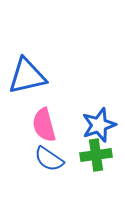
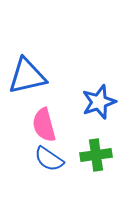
blue star: moved 23 px up
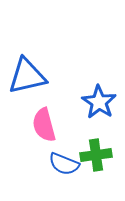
blue star: rotated 20 degrees counterclockwise
blue semicircle: moved 15 px right, 5 px down; rotated 12 degrees counterclockwise
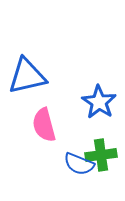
green cross: moved 5 px right
blue semicircle: moved 15 px right
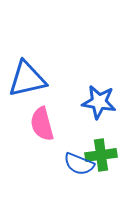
blue triangle: moved 3 px down
blue star: rotated 24 degrees counterclockwise
pink semicircle: moved 2 px left, 1 px up
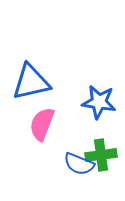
blue triangle: moved 4 px right, 3 px down
pink semicircle: rotated 36 degrees clockwise
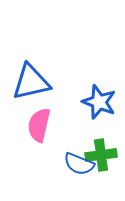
blue star: rotated 12 degrees clockwise
pink semicircle: moved 3 px left, 1 px down; rotated 8 degrees counterclockwise
